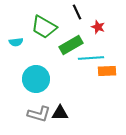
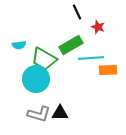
green trapezoid: moved 32 px down
cyan semicircle: moved 3 px right, 3 px down
orange rectangle: moved 1 px right, 1 px up
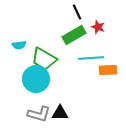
green rectangle: moved 3 px right, 10 px up
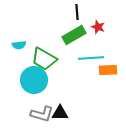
black line: rotated 21 degrees clockwise
cyan circle: moved 2 px left, 1 px down
gray L-shape: moved 3 px right
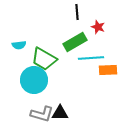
green rectangle: moved 1 px right, 7 px down
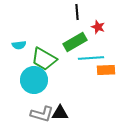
orange rectangle: moved 2 px left
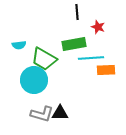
green rectangle: moved 1 px left, 2 px down; rotated 20 degrees clockwise
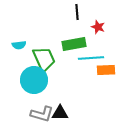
green trapezoid: rotated 144 degrees counterclockwise
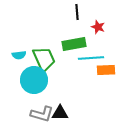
cyan semicircle: moved 10 px down
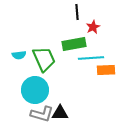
red star: moved 5 px left; rotated 24 degrees clockwise
cyan circle: moved 1 px right, 10 px down
